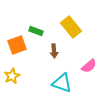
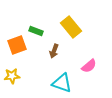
brown arrow: rotated 24 degrees clockwise
yellow star: rotated 21 degrees clockwise
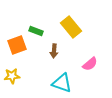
brown arrow: rotated 16 degrees counterclockwise
pink semicircle: moved 1 px right, 2 px up
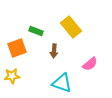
orange square: moved 3 px down
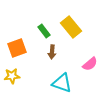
green rectangle: moved 8 px right; rotated 32 degrees clockwise
brown arrow: moved 2 px left, 1 px down
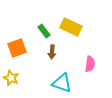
yellow rectangle: rotated 25 degrees counterclockwise
pink semicircle: rotated 42 degrees counterclockwise
yellow star: moved 1 px left, 2 px down; rotated 28 degrees clockwise
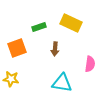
yellow rectangle: moved 4 px up
green rectangle: moved 5 px left, 4 px up; rotated 72 degrees counterclockwise
brown arrow: moved 3 px right, 3 px up
yellow star: moved 1 px down; rotated 14 degrees counterclockwise
cyan triangle: rotated 10 degrees counterclockwise
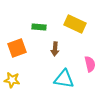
yellow rectangle: moved 4 px right, 1 px down
green rectangle: rotated 24 degrees clockwise
pink semicircle: rotated 21 degrees counterclockwise
yellow star: moved 1 px right, 1 px down
cyan triangle: moved 2 px right, 4 px up
